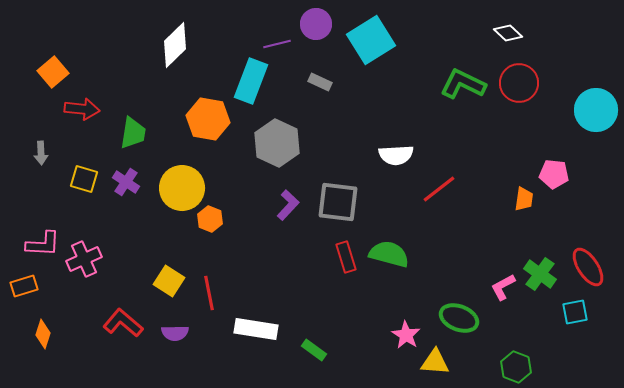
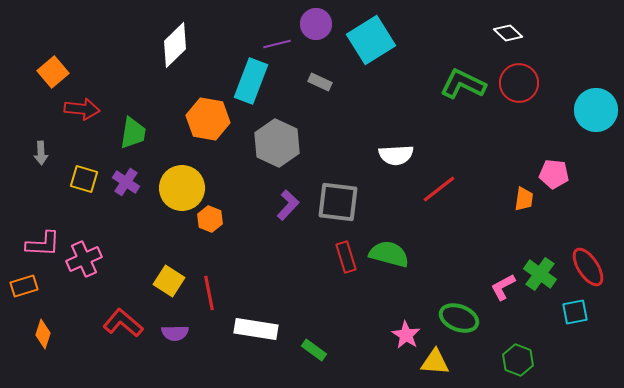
green hexagon at (516, 367): moved 2 px right, 7 px up
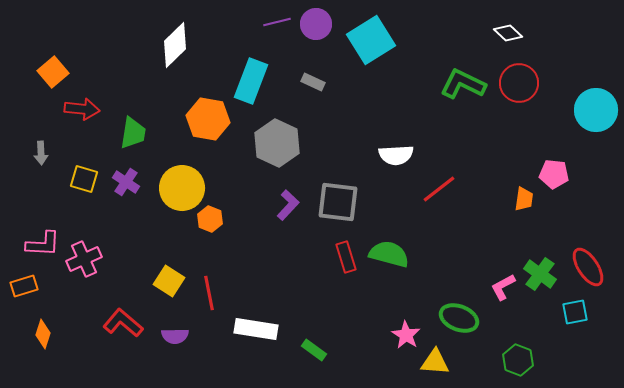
purple line at (277, 44): moved 22 px up
gray rectangle at (320, 82): moved 7 px left
purple semicircle at (175, 333): moved 3 px down
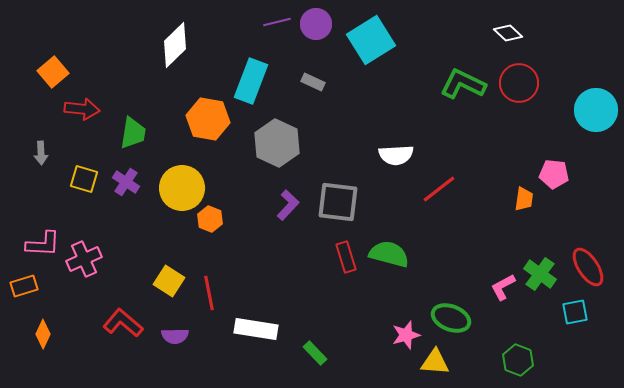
green ellipse at (459, 318): moved 8 px left
orange diamond at (43, 334): rotated 8 degrees clockwise
pink star at (406, 335): rotated 24 degrees clockwise
green rectangle at (314, 350): moved 1 px right, 3 px down; rotated 10 degrees clockwise
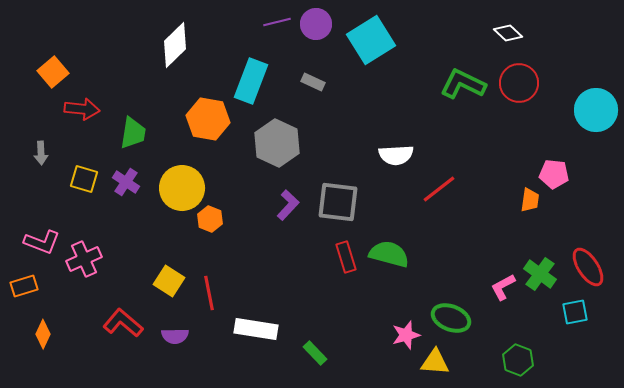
orange trapezoid at (524, 199): moved 6 px right, 1 px down
pink L-shape at (43, 244): moved 1 px left, 2 px up; rotated 18 degrees clockwise
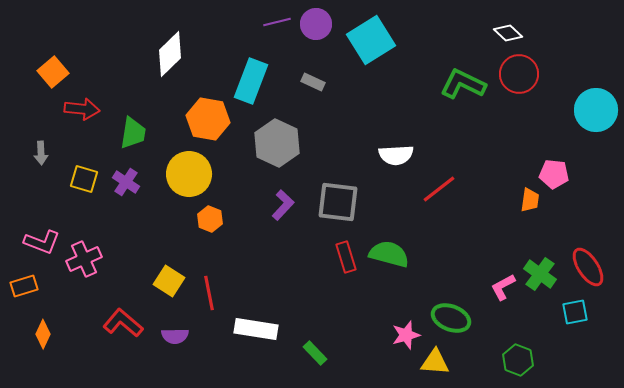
white diamond at (175, 45): moved 5 px left, 9 px down
red circle at (519, 83): moved 9 px up
yellow circle at (182, 188): moved 7 px right, 14 px up
purple L-shape at (288, 205): moved 5 px left
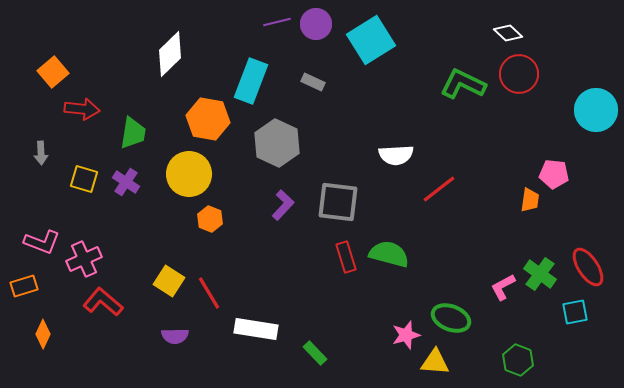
red line at (209, 293): rotated 20 degrees counterclockwise
red L-shape at (123, 323): moved 20 px left, 21 px up
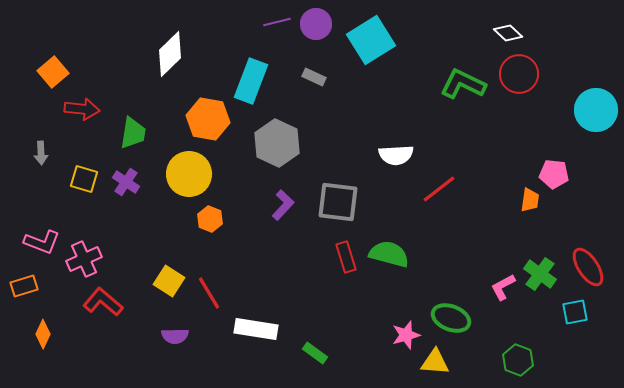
gray rectangle at (313, 82): moved 1 px right, 5 px up
green rectangle at (315, 353): rotated 10 degrees counterclockwise
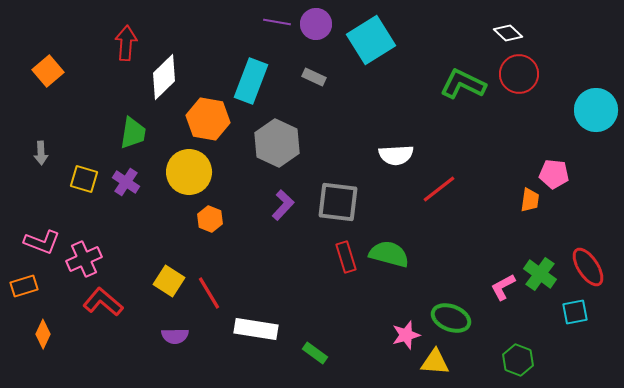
purple line at (277, 22): rotated 24 degrees clockwise
white diamond at (170, 54): moved 6 px left, 23 px down
orange square at (53, 72): moved 5 px left, 1 px up
red arrow at (82, 109): moved 44 px right, 66 px up; rotated 92 degrees counterclockwise
yellow circle at (189, 174): moved 2 px up
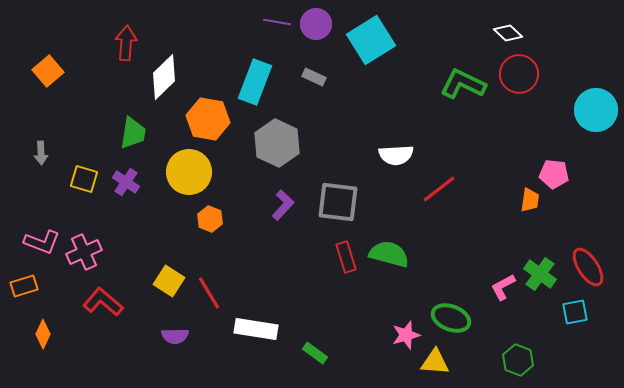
cyan rectangle at (251, 81): moved 4 px right, 1 px down
pink cross at (84, 259): moved 7 px up
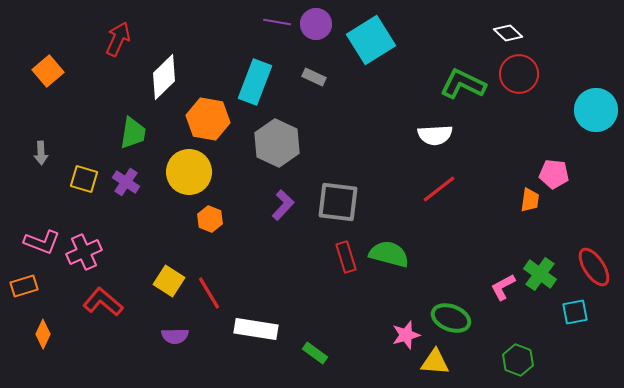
red arrow at (126, 43): moved 8 px left, 4 px up; rotated 20 degrees clockwise
white semicircle at (396, 155): moved 39 px right, 20 px up
red ellipse at (588, 267): moved 6 px right
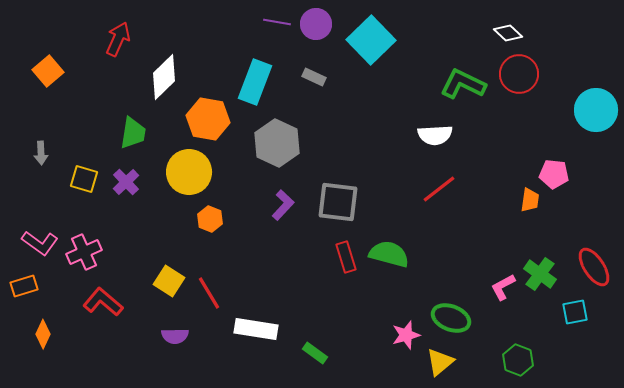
cyan square at (371, 40): rotated 12 degrees counterclockwise
purple cross at (126, 182): rotated 12 degrees clockwise
pink L-shape at (42, 242): moved 2 px left, 1 px down; rotated 15 degrees clockwise
yellow triangle at (435, 362): moved 5 px right; rotated 44 degrees counterclockwise
